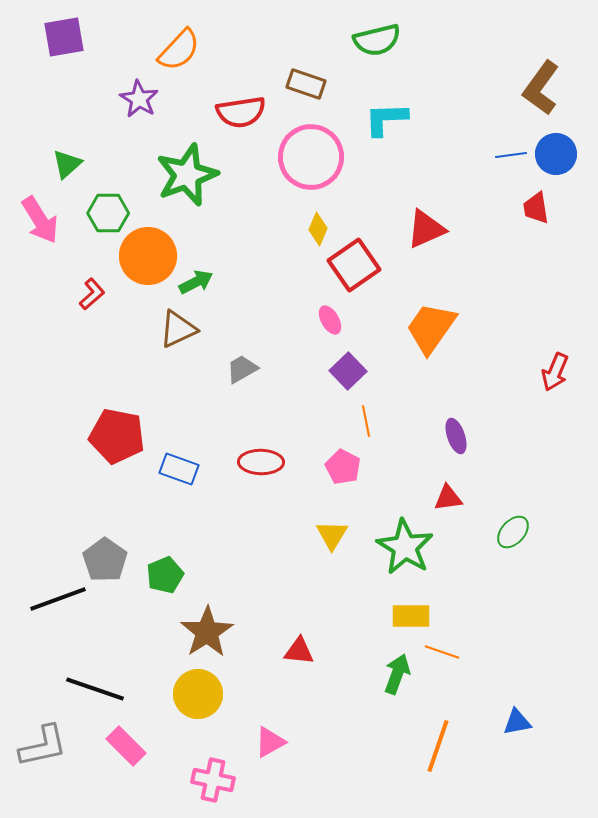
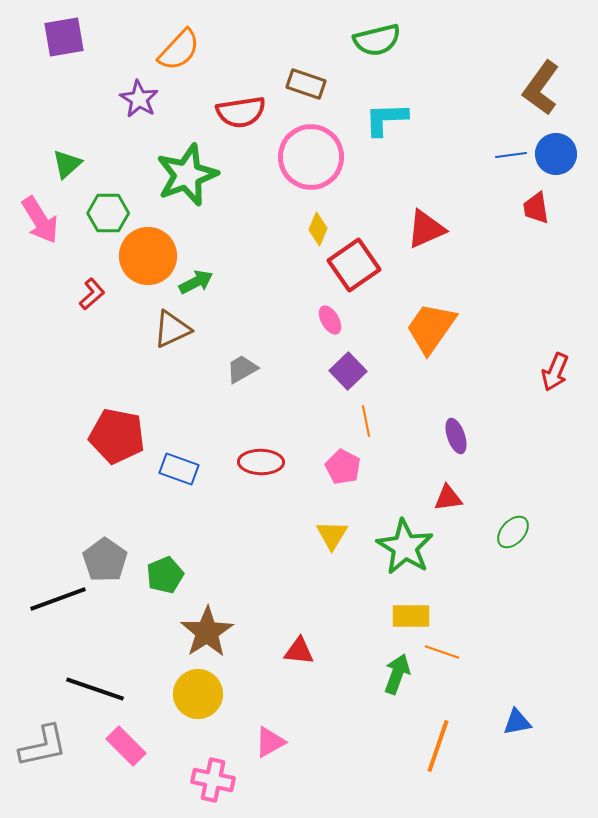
brown triangle at (178, 329): moved 6 px left
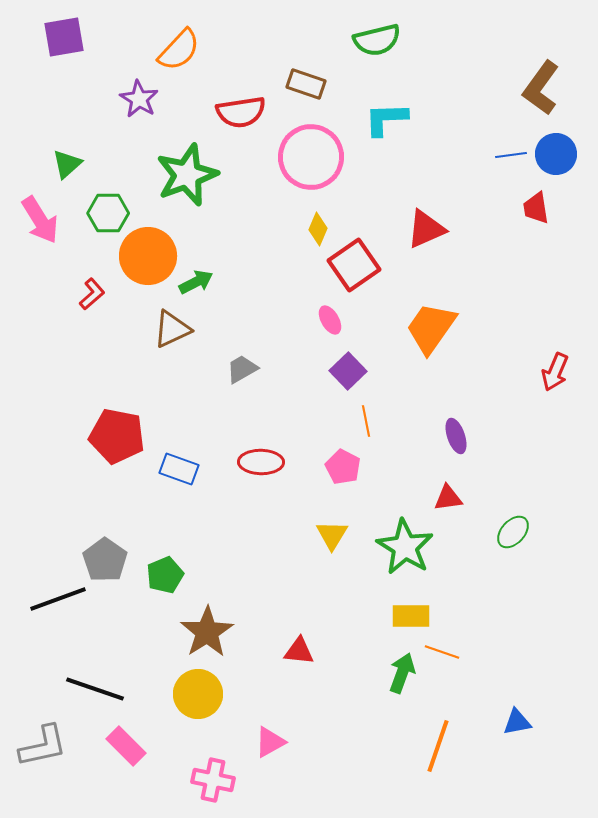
green arrow at (397, 674): moved 5 px right, 1 px up
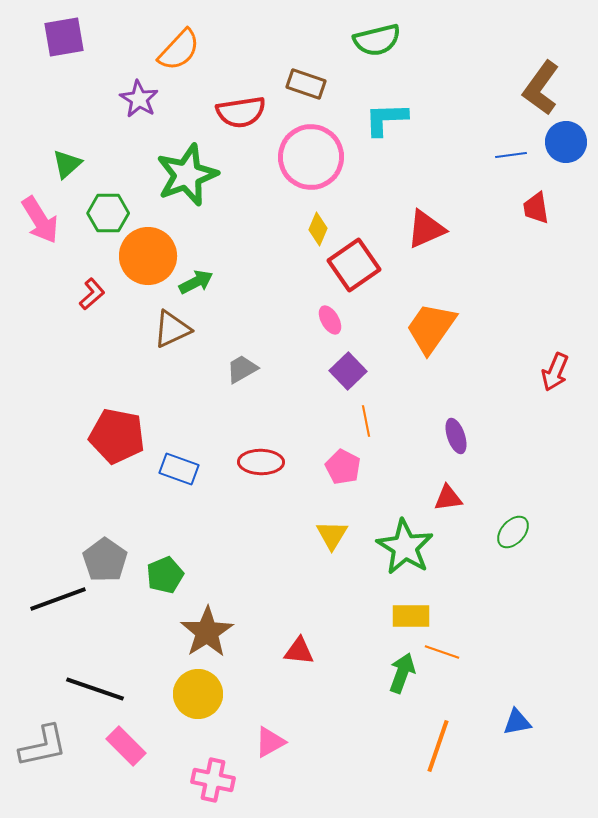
blue circle at (556, 154): moved 10 px right, 12 px up
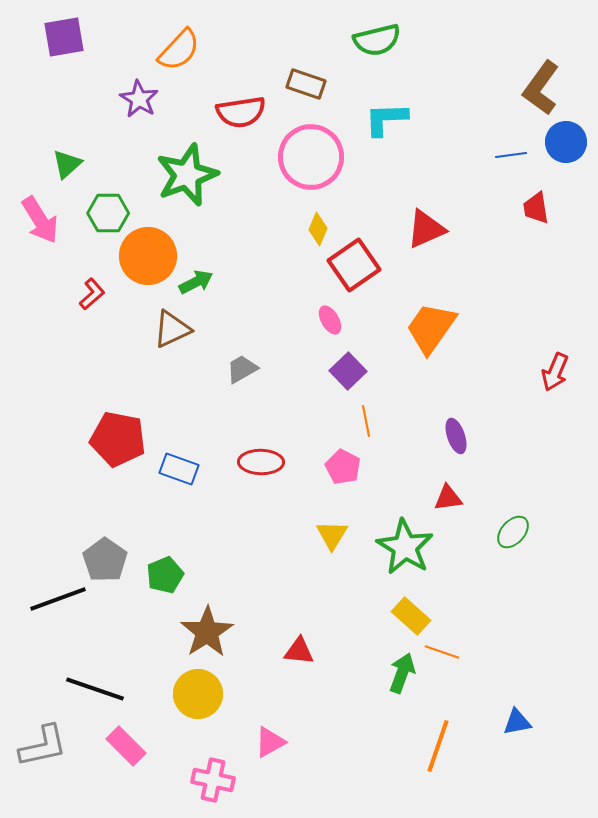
red pentagon at (117, 436): moved 1 px right, 3 px down
yellow rectangle at (411, 616): rotated 42 degrees clockwise
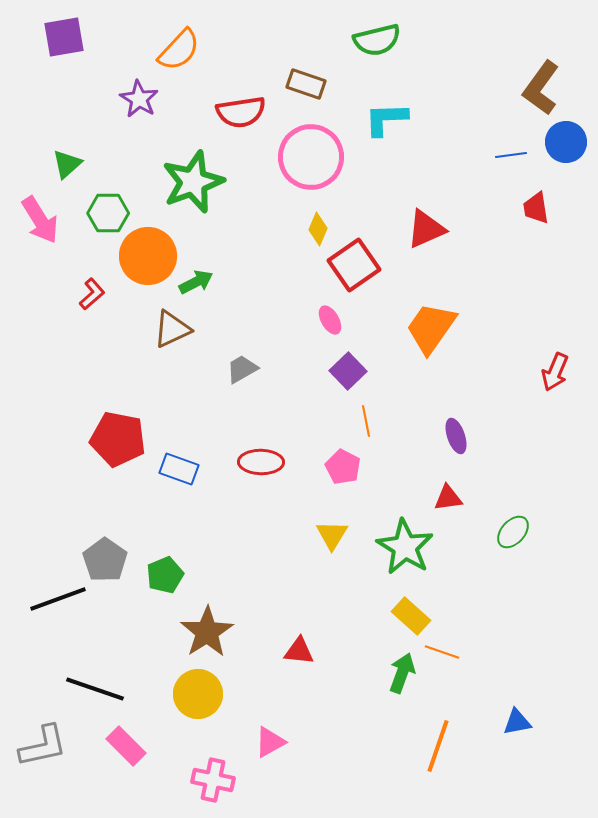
green star at (187, 175): moved 6 px right, 7 px down
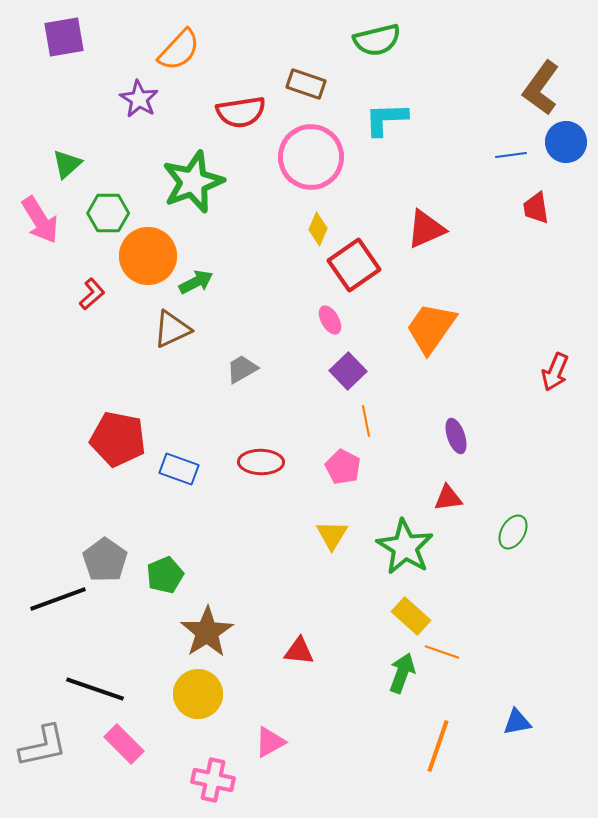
green ellipse at (513, 532): rotated 12 degrees counterclockwise
pink rectangle at (126, 746): moved 2 px left, 2 px up
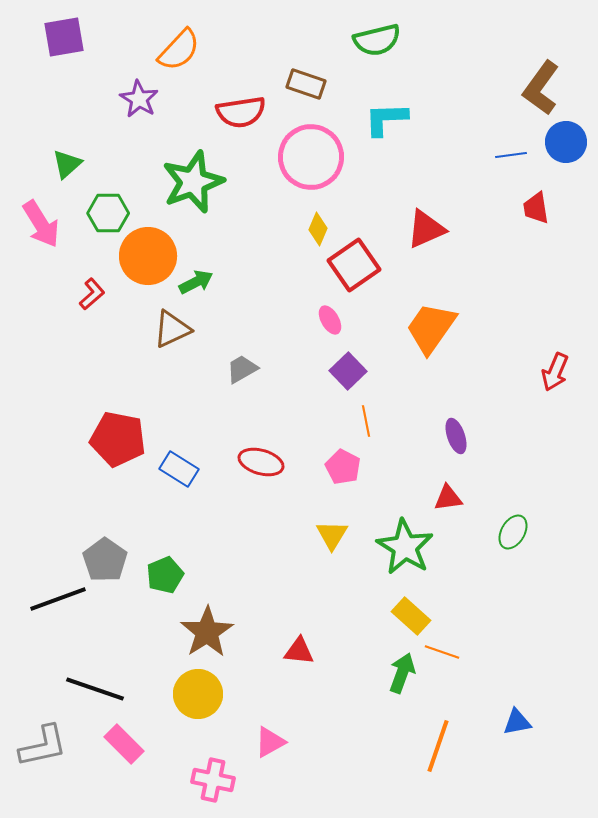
pink arrow at (40, 220): moved 1 px right, 4 px down
red ellipse at (261, 462): rotated 15 degrees clockwise
blue rectangle at (179, 469): rotated 12 degrees clockwise
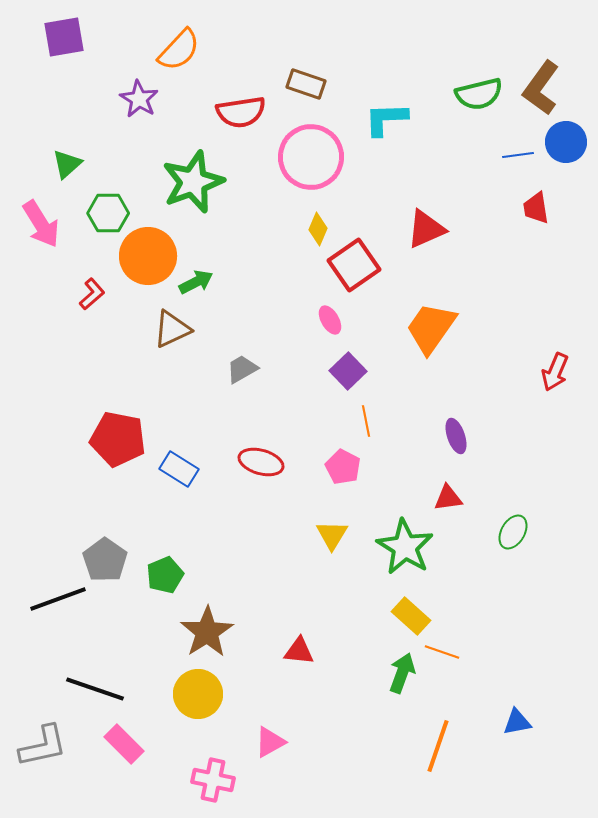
green semicircle at (377, 40): moved 102 px right, 54 px down
blue line at (511, 155): moved 7 px right
